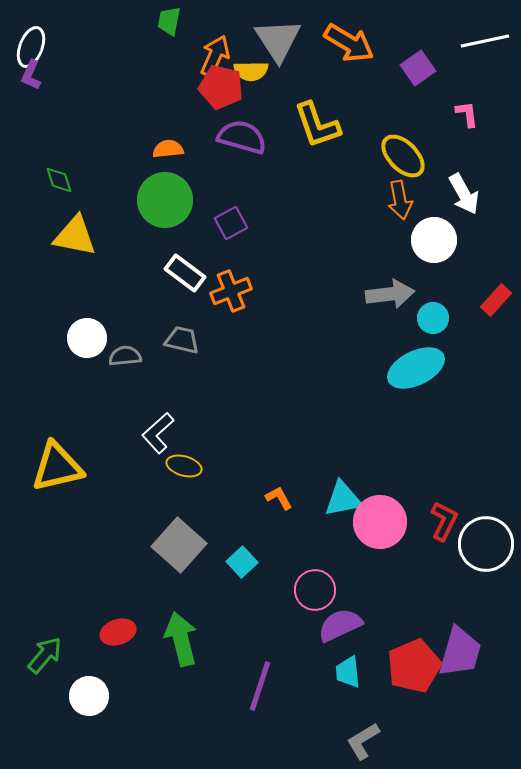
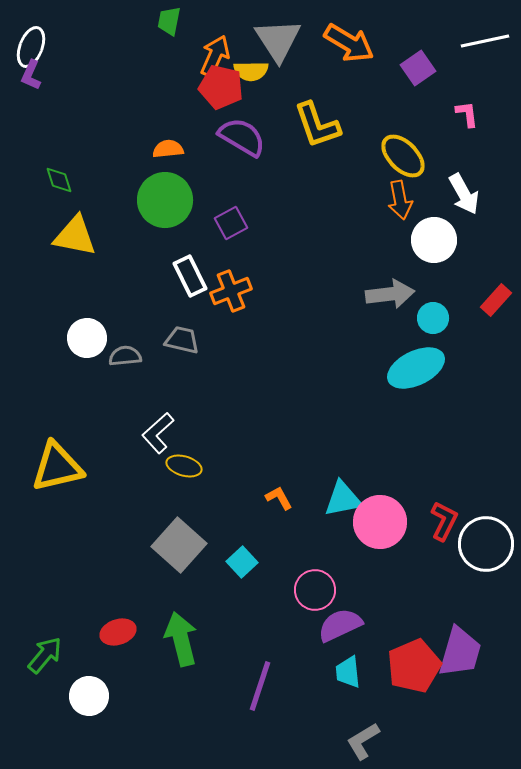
purple semicircle at (242, 137): rotated 15 degrees clockwise
white rectangle at (185, 273): moved 5 px right, 3 px down; rotated 27 degrees clockwise
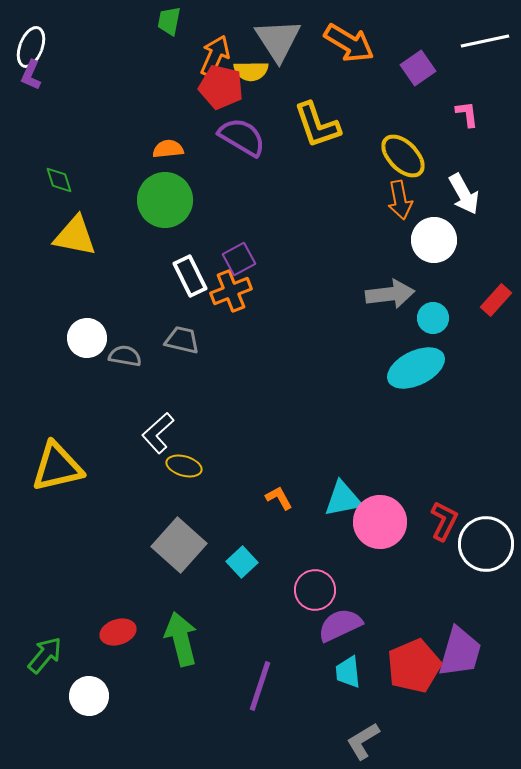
purple square at (231, 223): moved 8 px right, 36 px down
gray semicircle at (125, 356): rotated 16 degrees clockwise
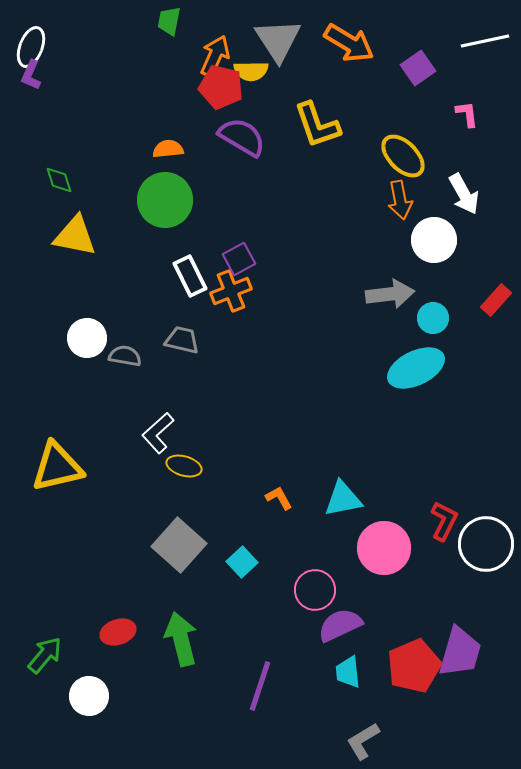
pink circle at (380, 522): moved 4 px right, 26 px down
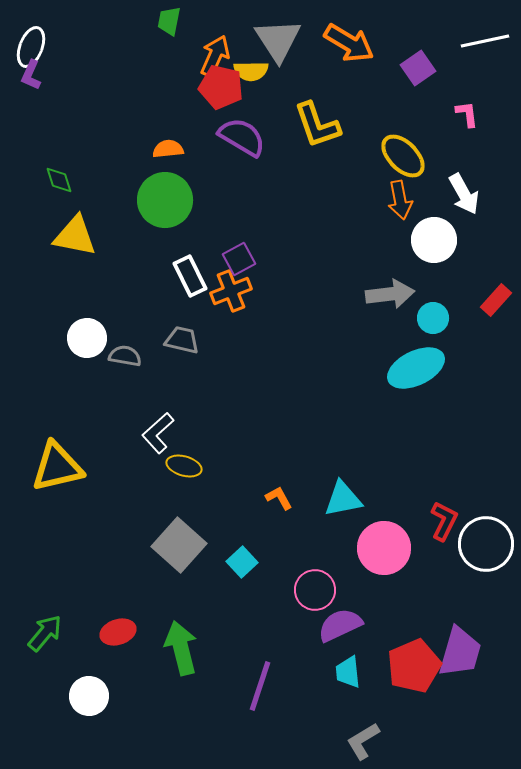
green arrow at (181, 639): moved 9 px down
green arrow at (45, 655): moved 22 px up
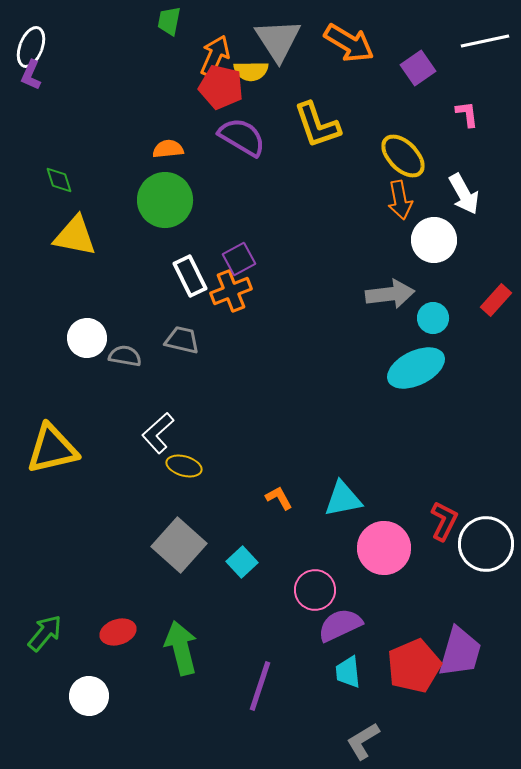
yellow triangle at (57, 467): moved 5 px left, 18 px up
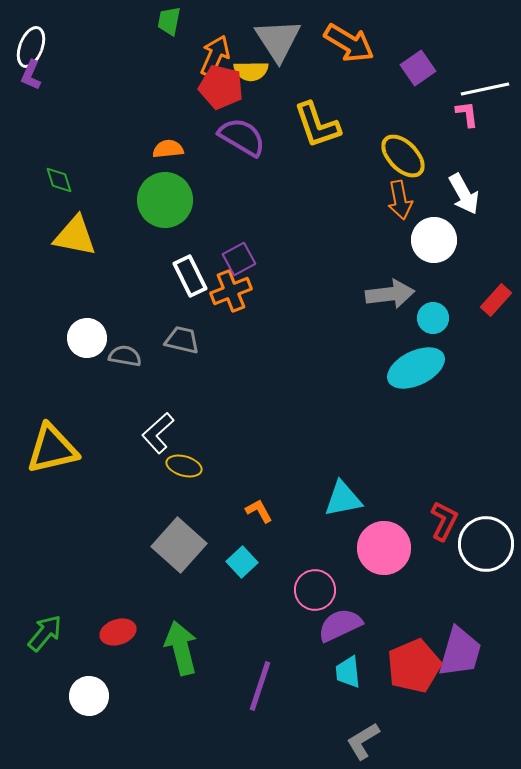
white line at (485, 41): moved 48 px down
orange L-shape at (279, 498): moved 20 px left, 13 px down
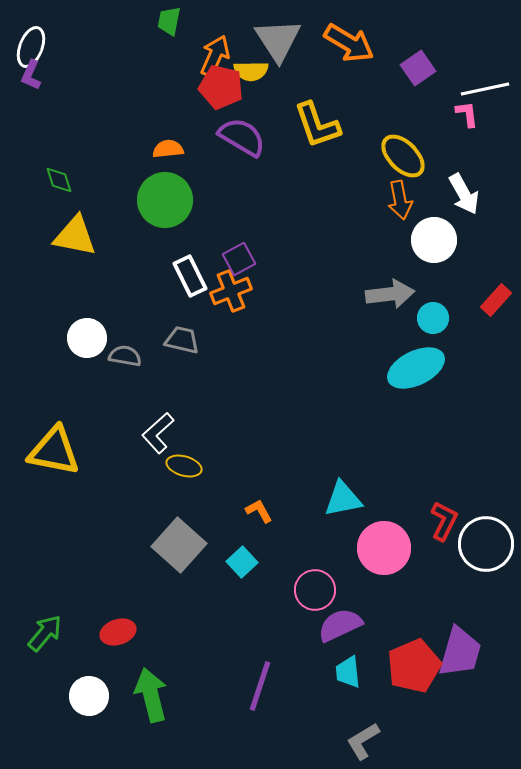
yellow triangle at (52, 449): moved 2 px right, 2 px down; rotated 24 degrees clockwise
green arrow at (181, 648): moved 30 px left, 47 px down
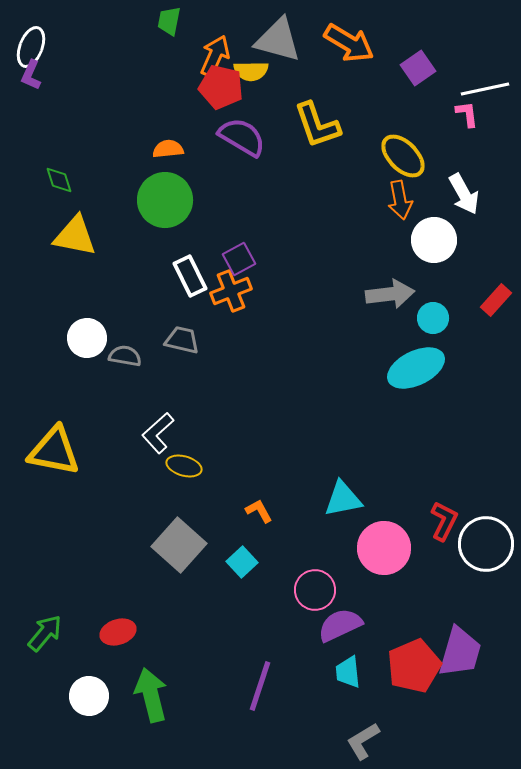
gray triangle at (278, 40): rotated 42 degrees counterclockwise
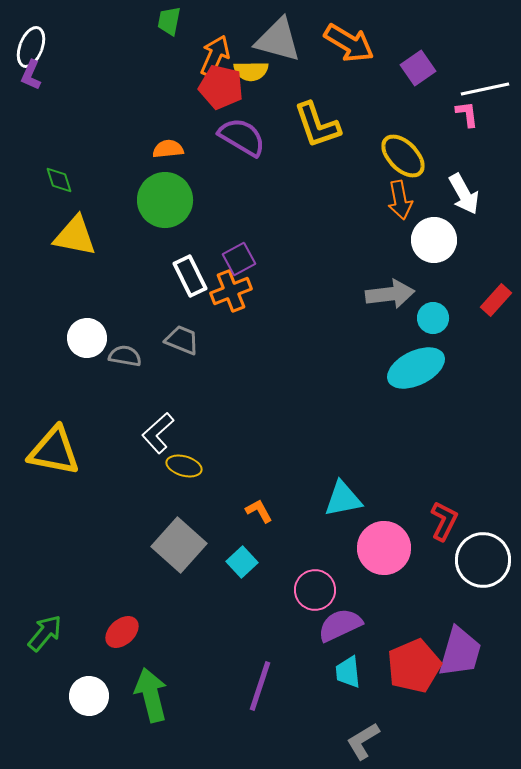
gray trapezoid at (182, 340): rotated 9 degrees clockwise
white circle at (486, 544): moved 3 px left, 16 px down
red ellipse at (118, 632): moved 4 px right; rotated 24 degrees counterclockwise
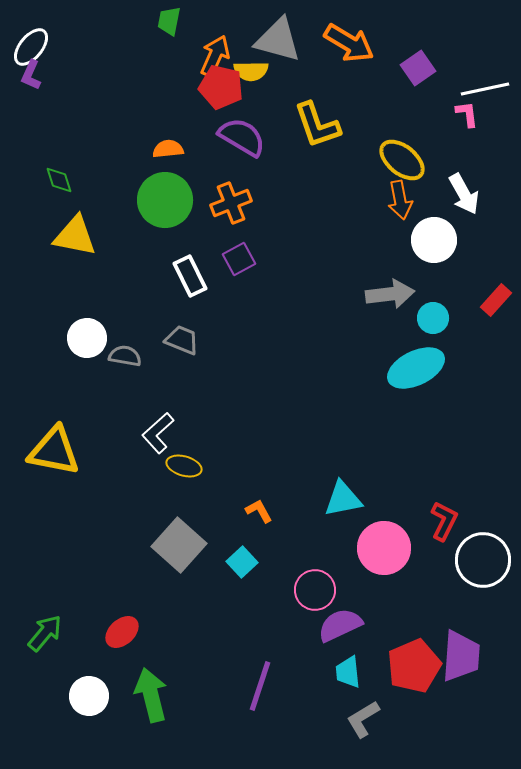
white ellipse at (31, 47): rotated 18 degrees clockwise
yellow ellipse at (403, 156): moved 1 px left, 4 px down; rotated 6 degrees counterclockwise
orange cross at (231, 291): moved 88 px up
purple trapezoid at (460, 652): moved 1 px right, 4 px down; rotated 12 degrees counterclockwise
gray L-shape at (363, 741): moved 22 px up
